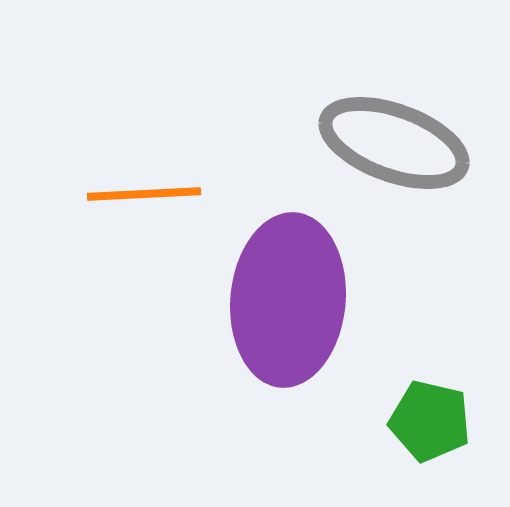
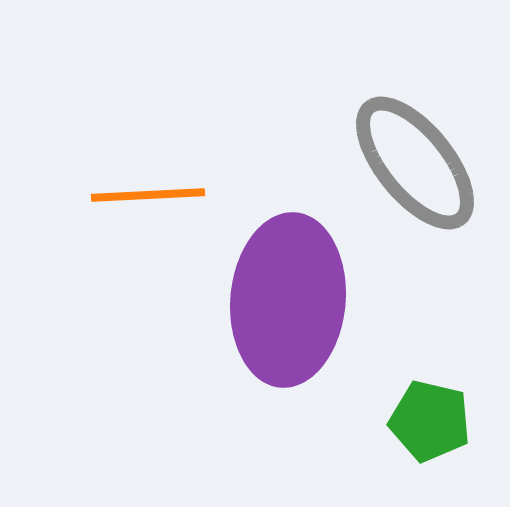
gray ellipse: moved 21 px right, 20 px down; rotated 31 degrees clockwise
orange line: moved 4 px right, 1 px down
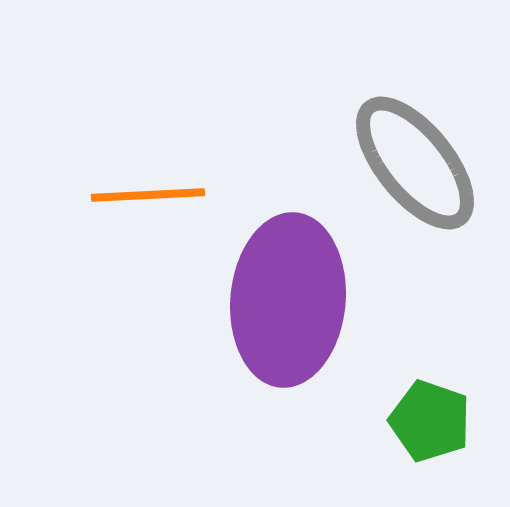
green pentagon: rotated 6 degrees clockwise
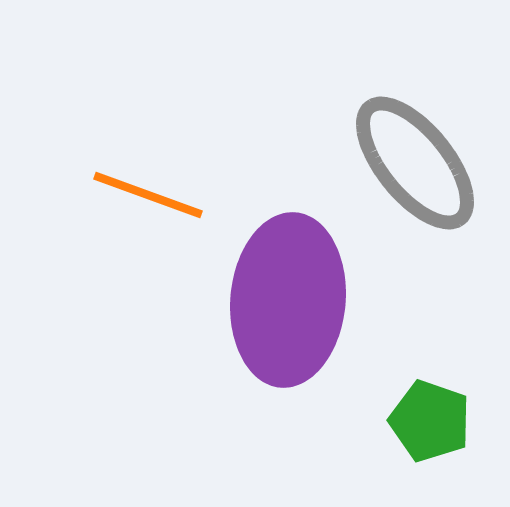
orange line: rotated 23 degrees clockwise
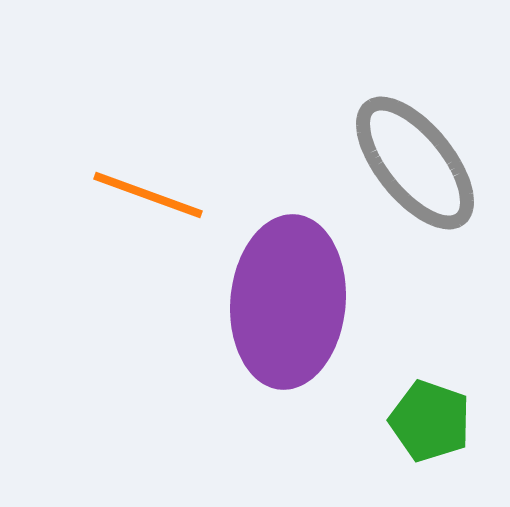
purple ellipse: moved 2 px down
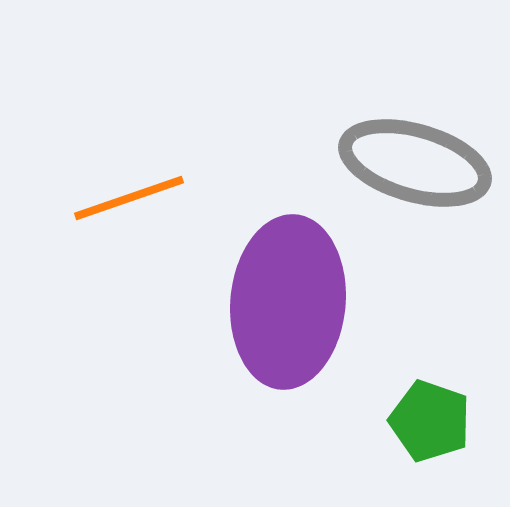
gray ellipse: rotated 35 degrees counterclockwise
orange line: moved 19 px left, 3 px down; rotated 39 degrees counterclockwise
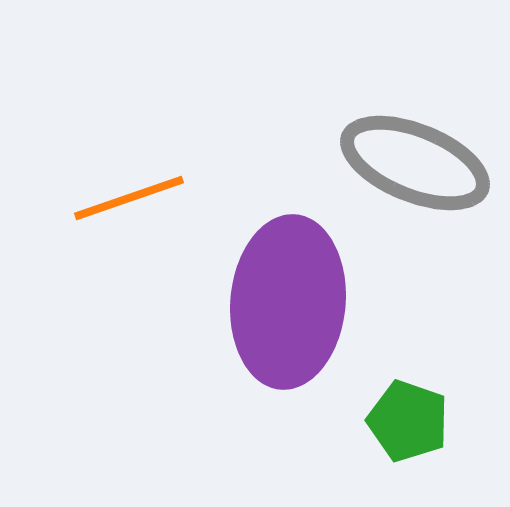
gray ellipse: rotated 6 degrees clockwise
green pentagon: moved 22 px left
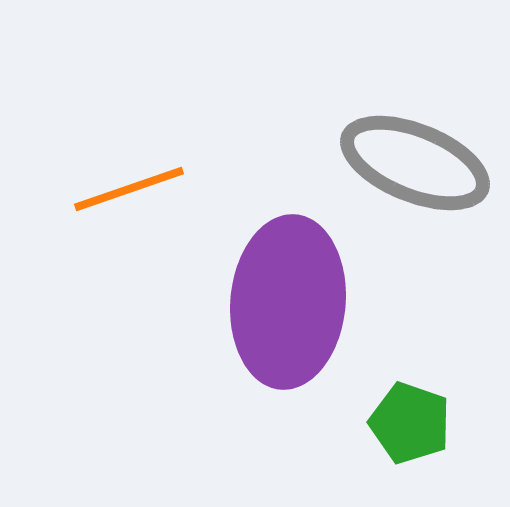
orange line: moved 9 px up
green pentagon: moved 2 px right, 2 px down
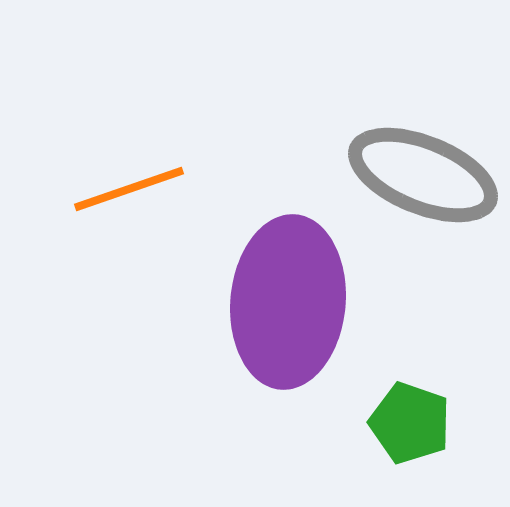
gray ellipse: moved 8 px right, 12 px down
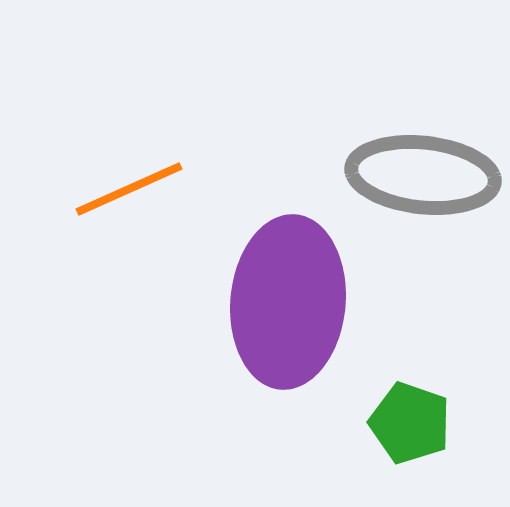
gray ellipse: rotated 16 degrees counterclockwise
orange line: rotated 5 degrees counterclockwise
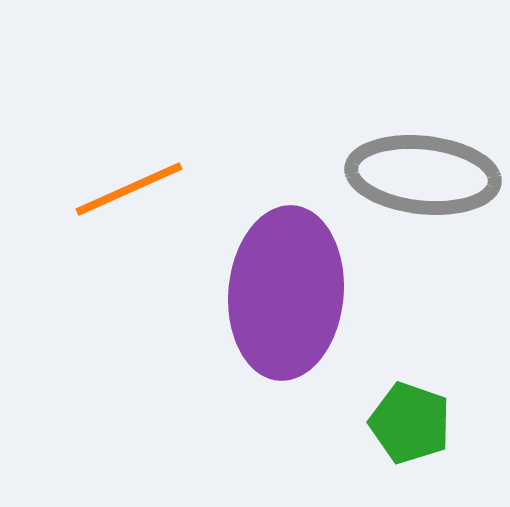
purple ellipse: moved 2 px left, 9 px up
